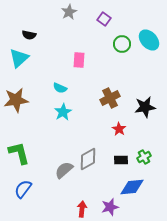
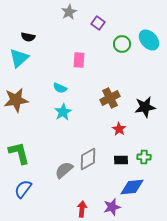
purple square: moved 6 px left, 4 px down
black semicircle: moved 1 px left, 2 px down
green cross: rotated 32 degrees clockwise
purple star: moved 2 px right
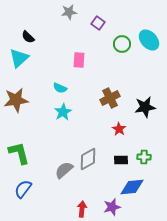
gray star: rotated 21 degrees clockwise
black semicircle: rotated 32 degrees clockwise
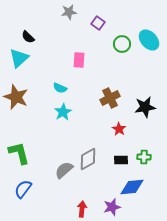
brown star: moved 3 px up; rotated 30 degrees clockwise
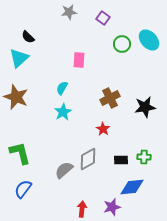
purple square: moved 5 px right, 5 px up
cyan semicircle: moved 2 px right; rotated 96 degrees clockwise
red star: moved 16 px left
green L-shape: moved 1 px right
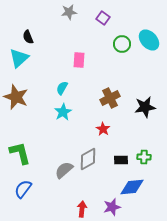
black semicircle: rotated 24 degrees clockwise
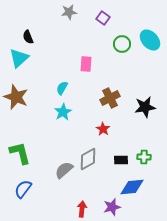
cyan ellipse: moved 1 px right
pink rectangle: moved 7 px right, 4 px down
